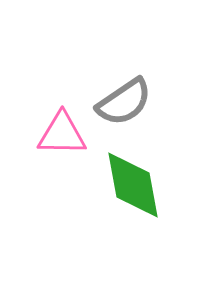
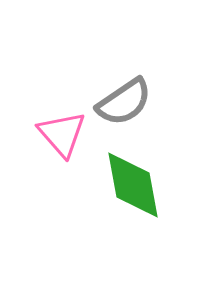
pink triangle: rotated 48 degrees clockwise
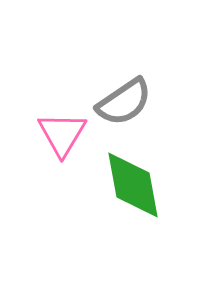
pink triangle: rotated 12 degrees clockwise
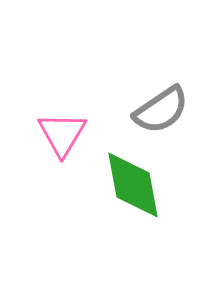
gray semicircle: moved 37 px right, 8 px down
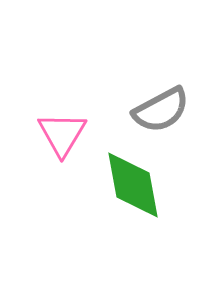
gray semicircle: rotated 6 degrees clockwise
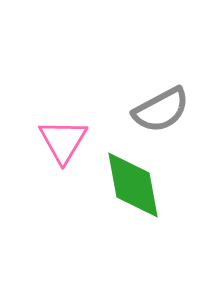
pink triangle: moved 1 px right, 7 px down
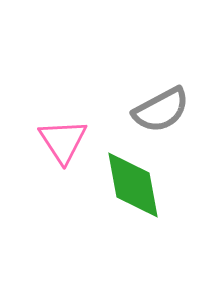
pink triangle: rotated 4 degrees counterclockwise
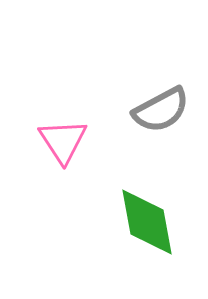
green diamond: moved 14 px right, 37 px down
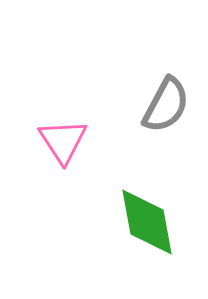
gray semicircle: moved 5 px right, 5 px up; rotated 34 degrees counterclockwise
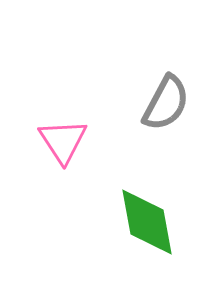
gray semicircle: moved 2 px up
